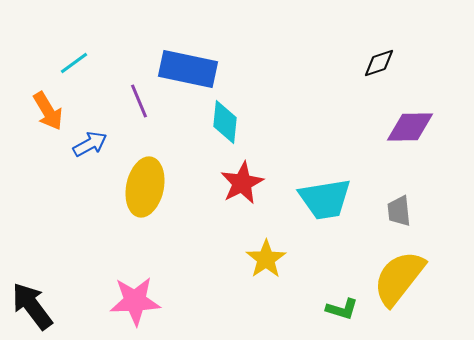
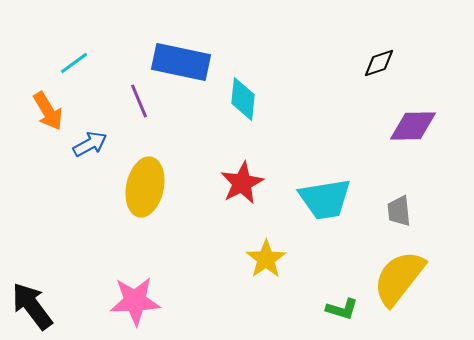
blue rectangle: moved 7 px left, 7 px up
cyan diamond: moved 18 px right, 23 px up
purple diamond: moved 3 px right, 1 px up
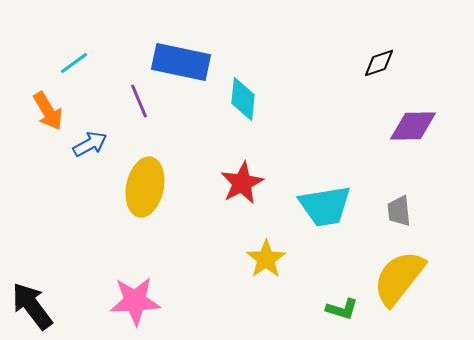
cyan trapezoid: moved 7 px down
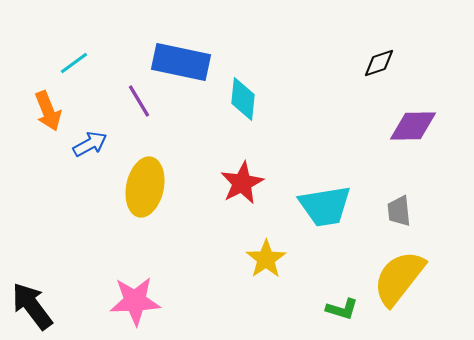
purple line: rotated 8 degrees counterclockwise
orange arrow: rotated 9 degrees clockwise
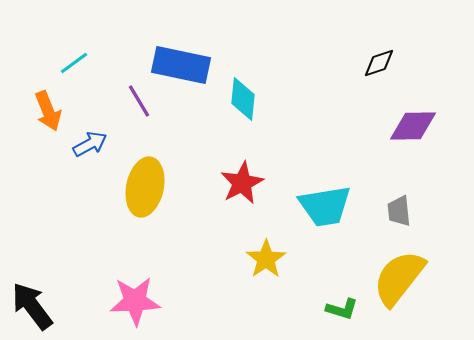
blue rectangle: moved 3 px down
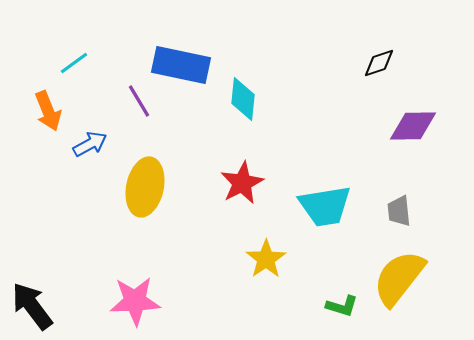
green L-shape: moved 3 px up
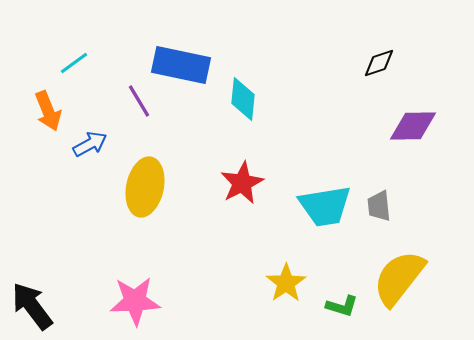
gray trapezoid: moved 20 px left, 5 px up
yellow star: moved 20 px right, 24 px down
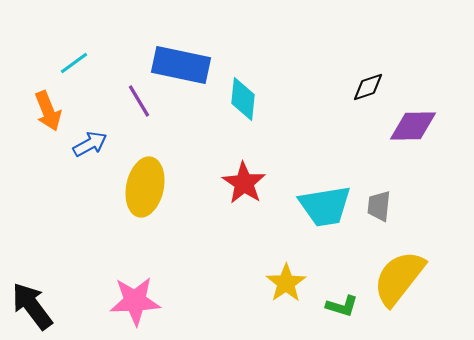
black diamond: moved 11 px left, 24 px down
red star: moved 2 px right; rotated 12 degrees counterclockwise
gray trapezoid: rotated 12 degrees clockwise
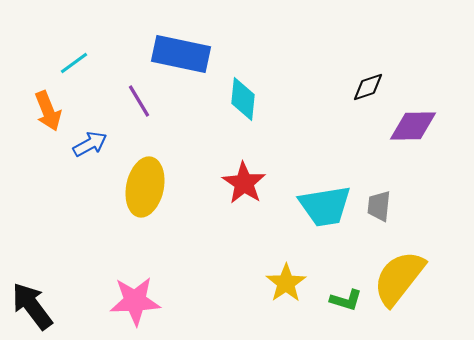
blue rectangle: moved 11 px up
green L-shape: moved 4 px right, 6 px up
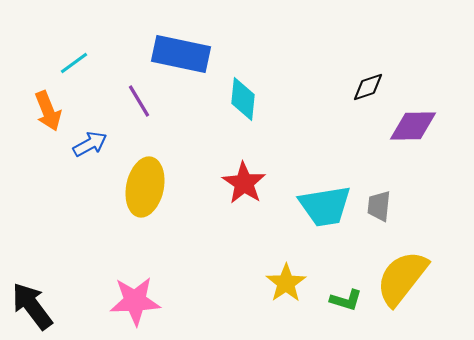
yellow semicircle: moved 3 px right
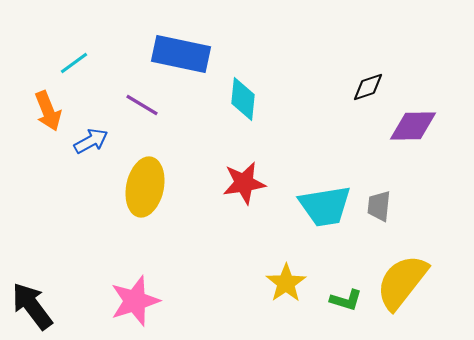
purple line: moved 3 px right, 4 px down; rotated 28 degrees counterclockwise
blue arrow: moved 1 px right, 3 px up
red star: rotated 30 degrees clockwise
yellow semicircle: moved 4 px down
pink star: rotated 15 degrees counterclockwise
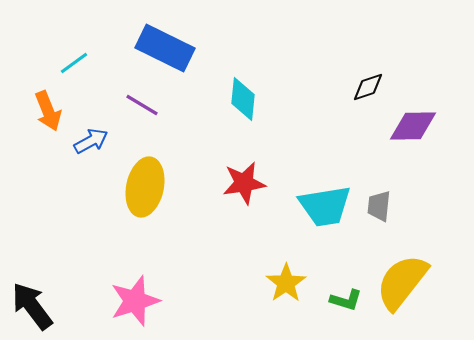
blue rectangle: moved 16 px left, 6 px up; rotated 14 degrees clockwise
